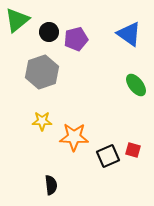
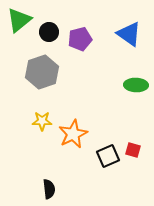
green triangle: moved 2 px right
purple pentagon: moved 4 px right
green ellipse: rotated 50 degrees counterclockwise
orange star: moved 1 px left, 3 px up; rotated 28 degrees counterclockwise
black semicircle: moved 2 px left, 4 px down
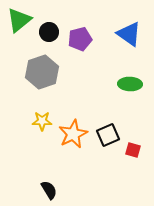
green ellipse: moved 6 px left, 1 px up
black square: moved 21 px up
black semicircle: moved 1 px down; rotated 24 degrees counterclockwise
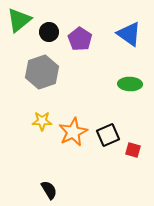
purple pentagon: rotated 25 degrees counterclockwise
orange star: moved 2 px up
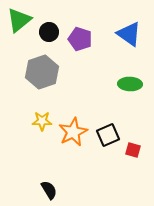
purple pentagon: rotated 15 degrees counterclockwise
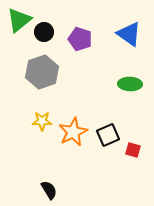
black circle: moved 5 px left
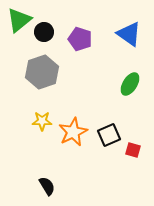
green ellipse: rotated 60 degrees counterclockwise
black square: moved 1 px right
black semicircle: moved 2 px left, 4 px up
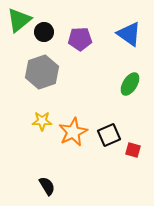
purple pentagon: rotated 20 degrees counterclockwise
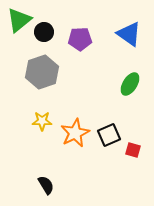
orange star: moved 2 px right, 1 px down
black semicircle: moved 1 px left, 1 px up
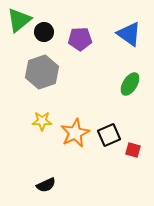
black semicircle: rotated 96 degrees clockwise
